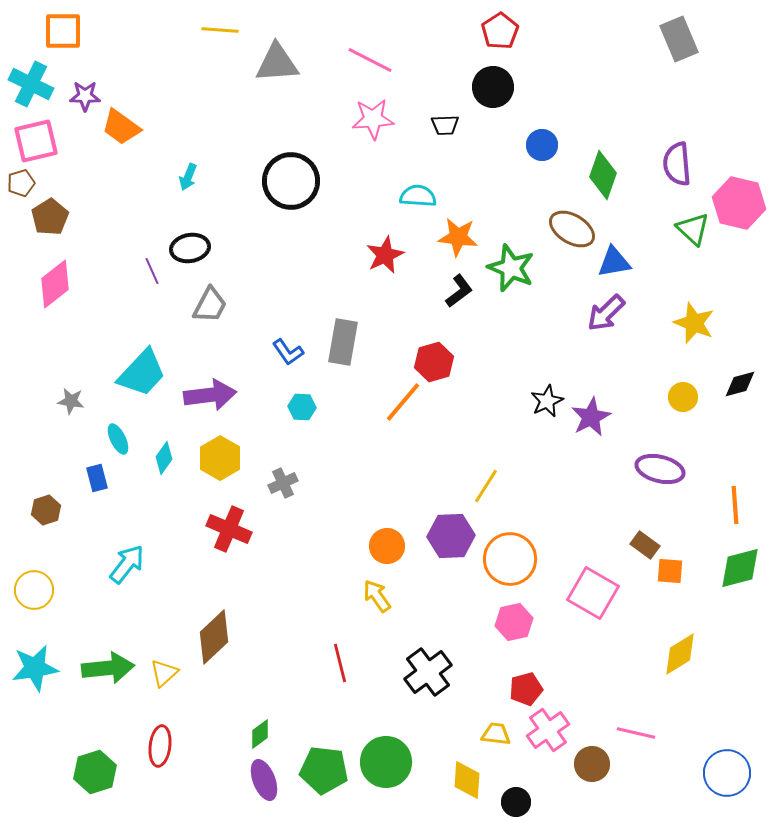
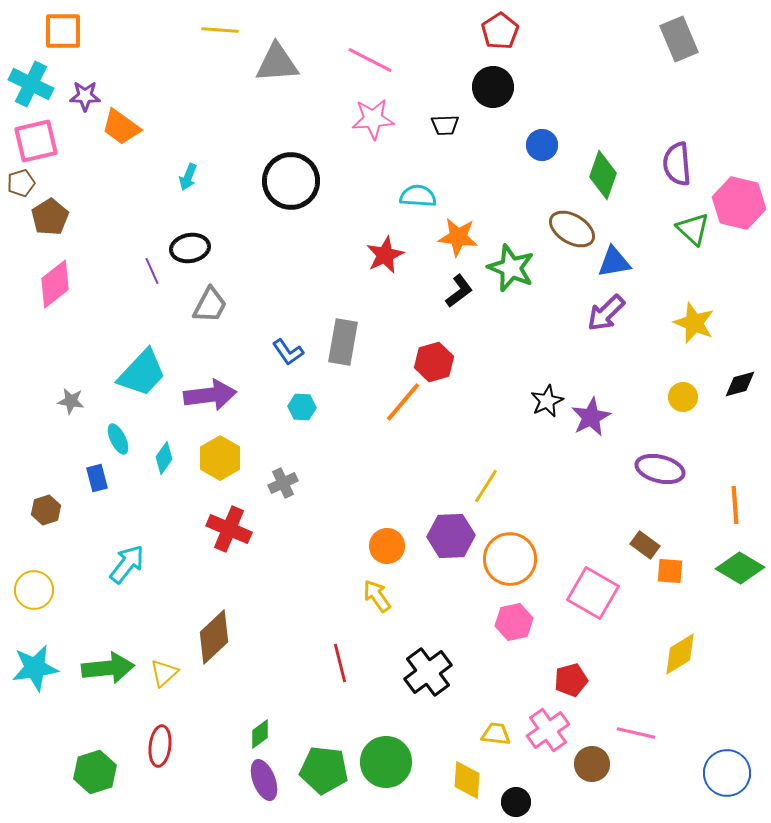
green diamond at (740, 568): rotated 45 degrees clockwise
red pentagon at (526, 689): moved 45 px right, 9 px up
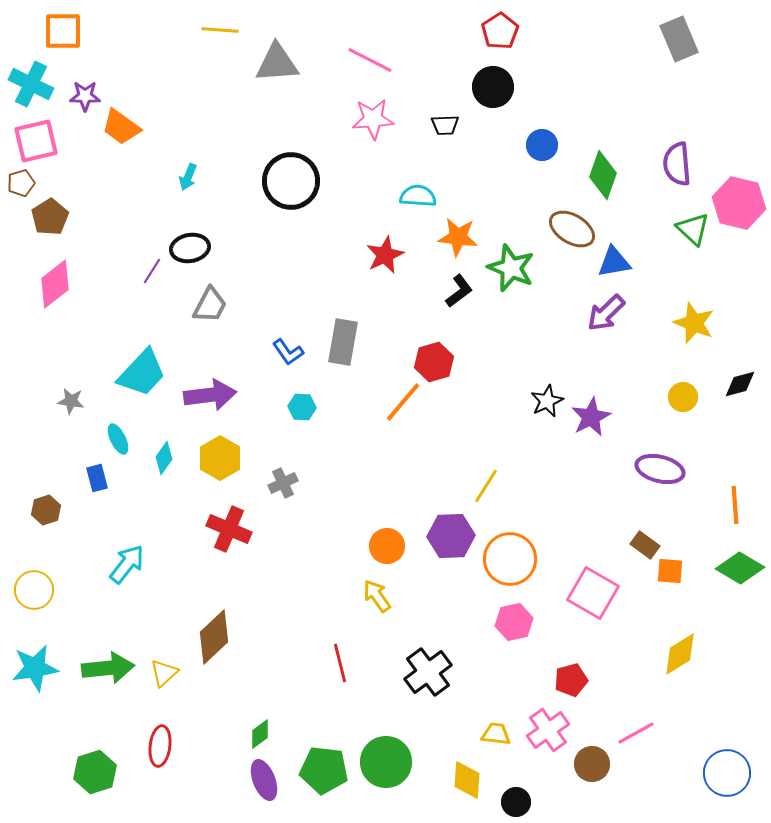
purple line at (152, 271): rotated 56 degrees clockwise
pink line at (636, 733): rotated 42 degrees counterclockwise
